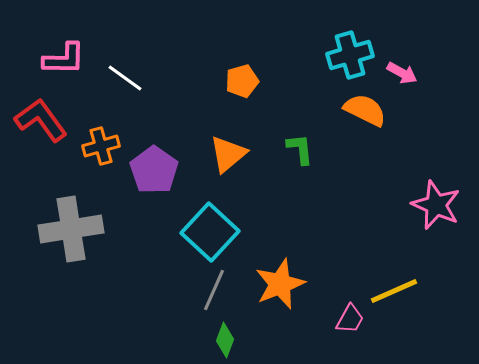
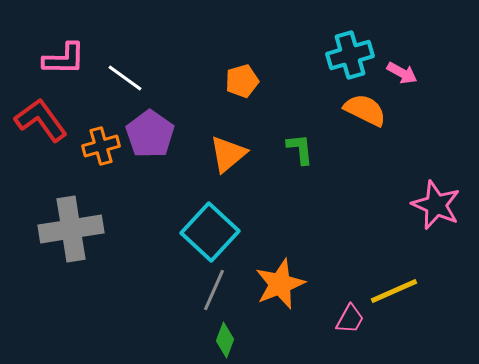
purple pentagon: moved 4 px left, 36 px up
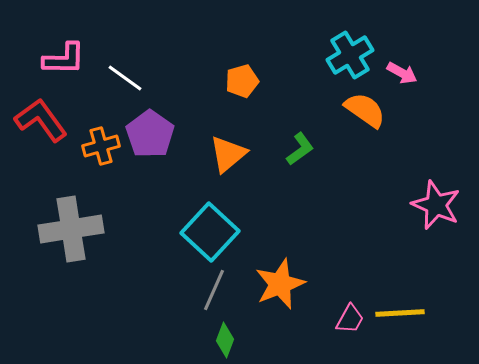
cyan cross: rotated 15 degrees counterclockwise
orange semicircle: rotated 9 degrees clockwise
green L-shape: rotated 60 degrees clockwise
yellow line: moved 6 px right, 22 px down; rotated 21 degrees clockwise
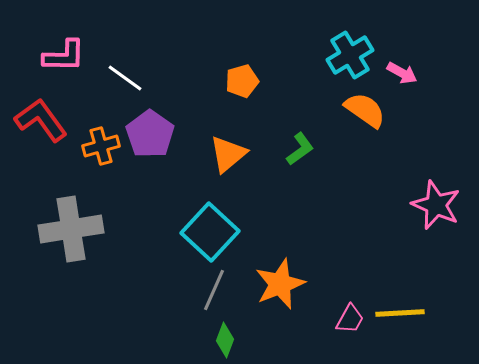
pink L-shape: moved 3 px up
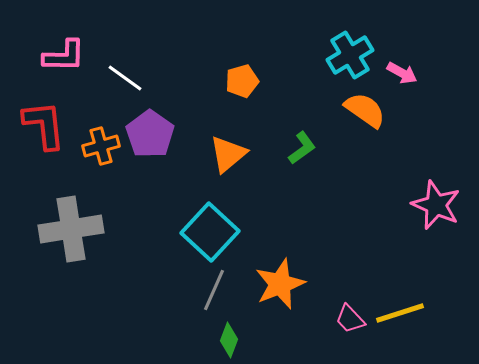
red L-shape: moved 3 px right, 5 px down; rotated 30 degrees clockwise
green L-shape: moved 2 px right, 1 px up
yellow line: rotated 15 degrees counterclockwise
pink trapezoid: rotated 108 degrees clockwise
green diamond: moved 4 px right
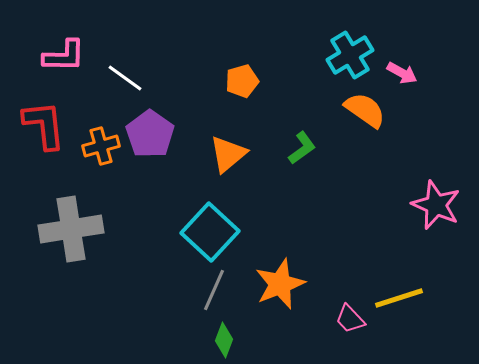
yellow line: moved 1 px left, 15 px up
green diamond: moved 5 px left
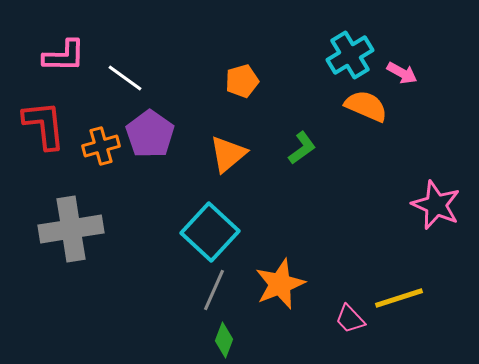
orange semicircle: moved 1 px right, 4 px up; rotated 12 degrees counterclockwise
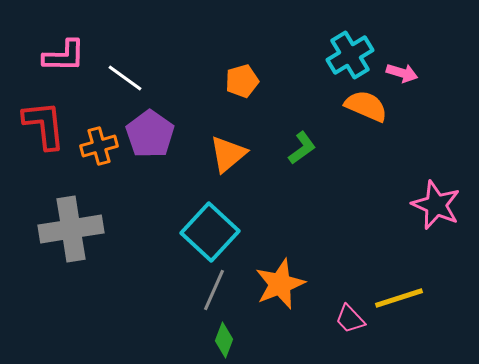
pink arrow: rotated 12 degrees counterclockwise
orange cross: moved 2 px left
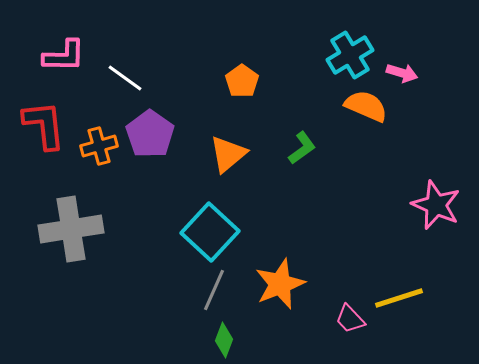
orange pentagon: rotated 20 degrees counterclockwise
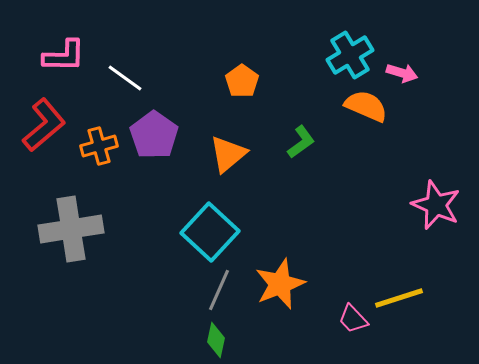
red L-shape: rotated 56 degrees clockwise
purple pentagon: moved 4 px right, 1 px down
green L-shape: moved 1 px left, 6 px up
gray line: moved 5 px right
pink trapezoid: moved 3 px right
green diamond: moved 8 px left; rotated 8 degrees counterclockwise
